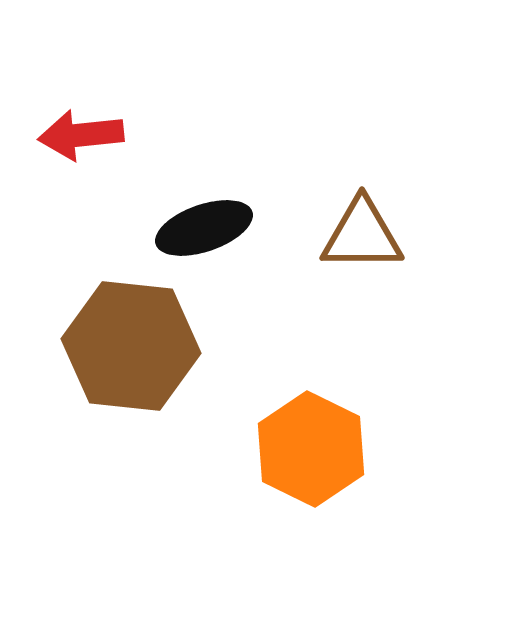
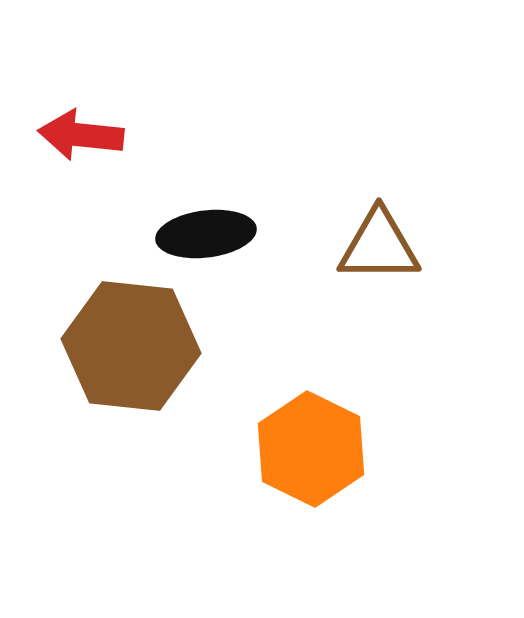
red arrow: rotated 12 degrees clockwise
black ellipse: moved 2 px right, 6 px down; rotated 12 degrees clockwise
brown triangle: moved 17 px right, 11 px down
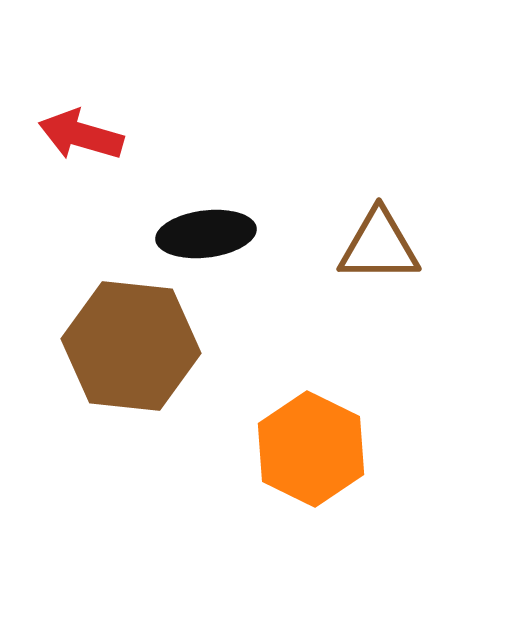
red arrow: rotated 10 degrees clockwise
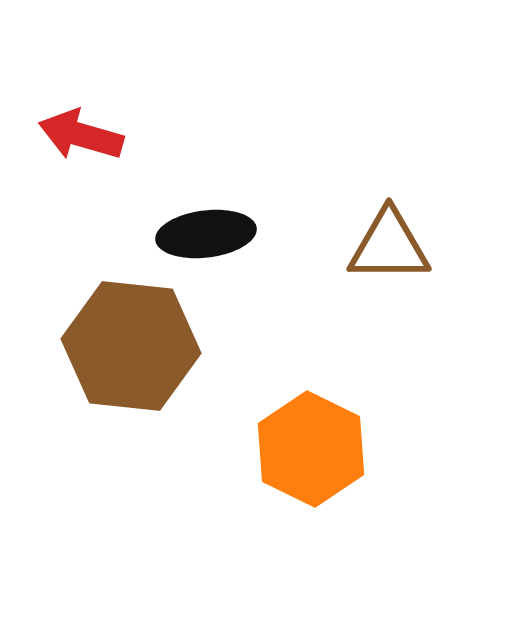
brown triangle: moved 10 px right
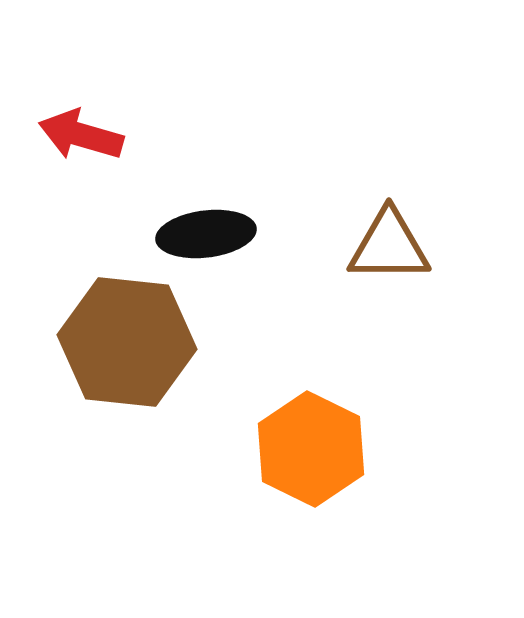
brown hexagon: moved 4 px left, 4 px up
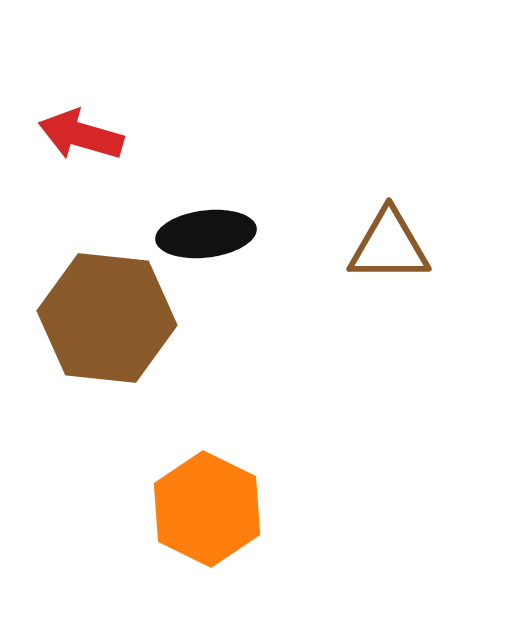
brown hexagon: moved 20 px left, 24 px up
orange hexagon: moved 104 px left, 60 px down
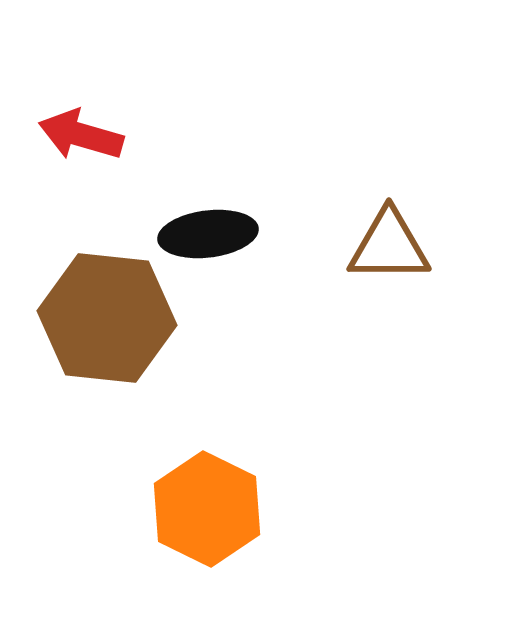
black ellipse: moved 2 px right
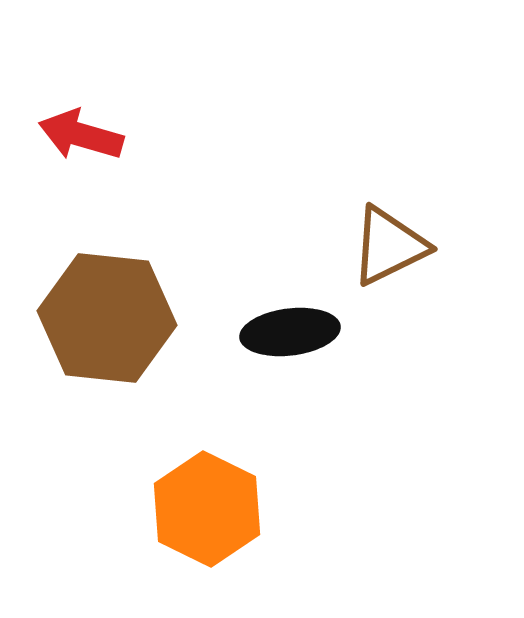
black ellipse: moved 82 px right, 98 px down
brown triangle: rotated 26 degrees counterclockwise
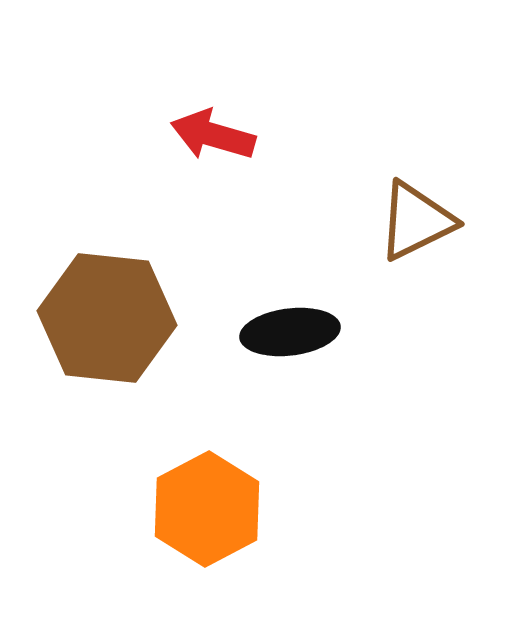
red arrow: moved 132 px right
brown triangle: moved 27 px right, 25 px up
orange hexagon: rotated 6 degrees clockwise
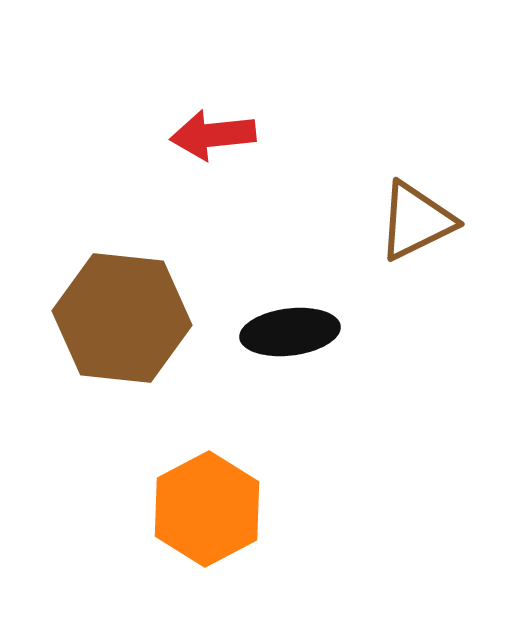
red arrow: rotated 22 degrees counterclockwise
brown hexagon: moved 15 px right
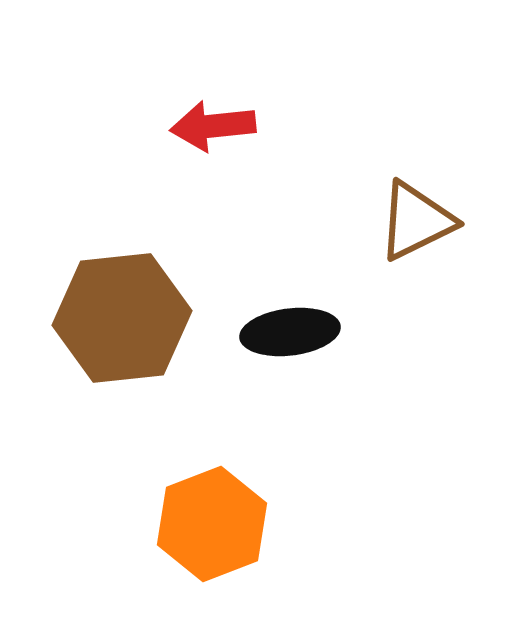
red arrow: moved 9 px up
brown hexagon: rotated 12 degrees counterclockwise
orange hexagon: moved 5 px right, 15 px down; rotated 7 degrees clockwise
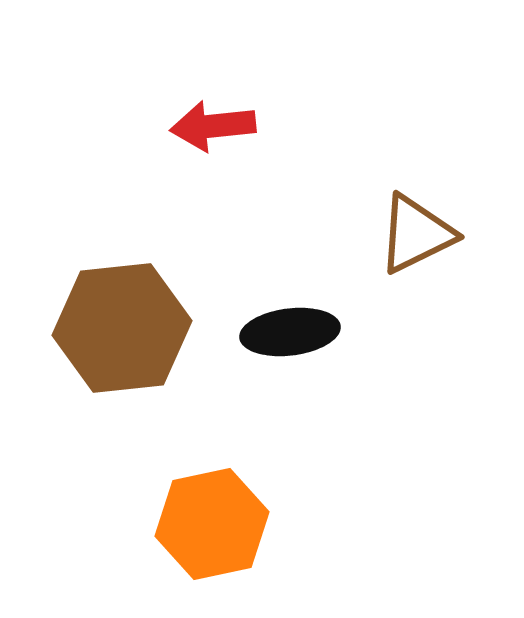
brown triangle: moved 13 px down
brown hexagon: moved 10 px down
orange hexagon: rotated 9 degrees clockwise
